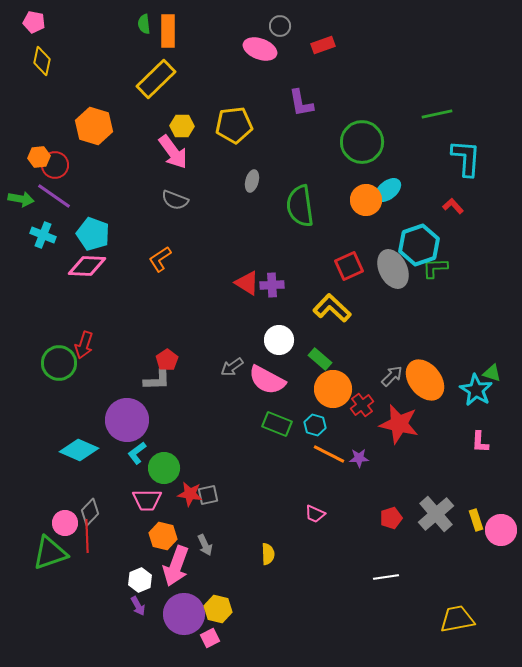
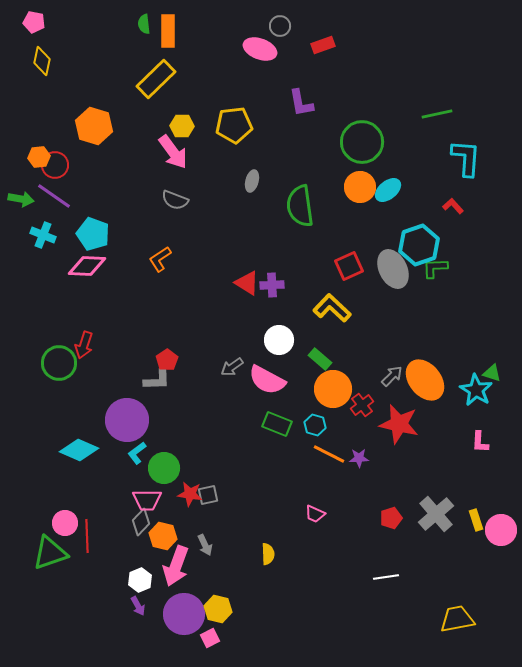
orange circle at (366, 200): moved 6 px left, 13 px up
gray diamond at (90, 512): moved 51 px right, 10 px down
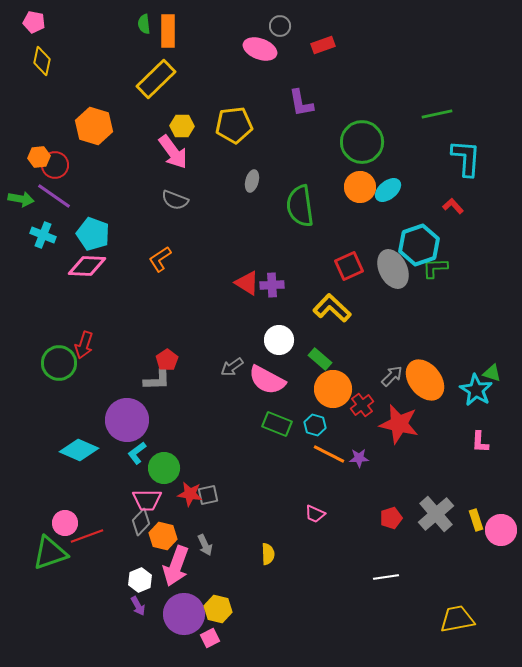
red line at (87, 536): rotated 72 degrees clockwise
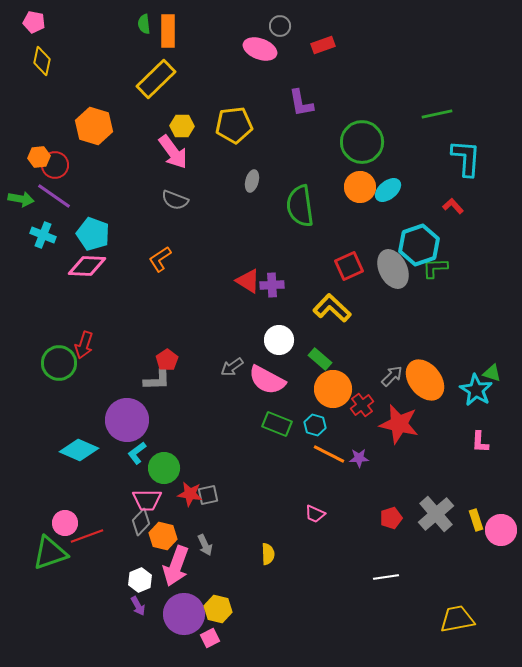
red triangle at (247, 283): moved 1 px right, 2 px up
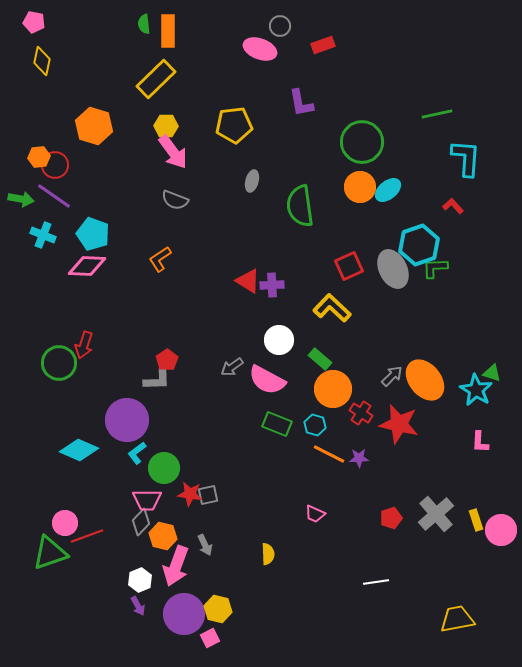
yellow hexagon at (182, 126): moved 16 px left
red cross at (362, 405): moved 1 px left, 8 px down; rotated 20 degrees counterclockwise
white line at (386, 577): moved 10 px left, 5 px down
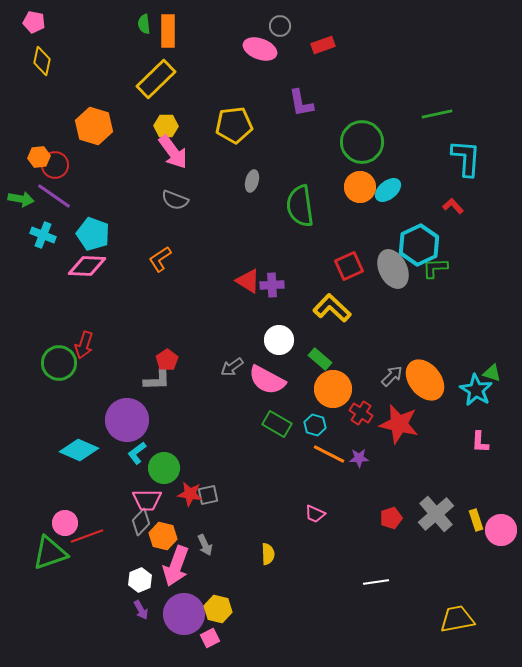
cyan hexagon at (419, 245): rotated 6 degrees counterclockwise
green rectangle at (277, 424): rotated 8 degrees clockwise
purple arrow at (138, 606): moved 3 px right, 4 px down
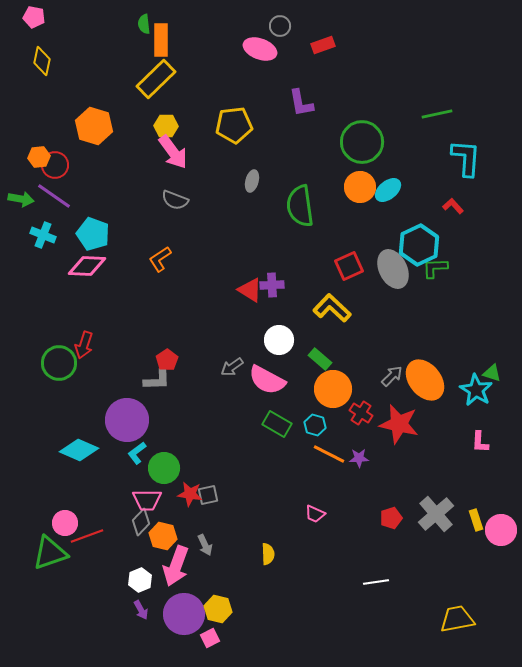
pink pentagon at (34, 22): moved 5 px up
orange rectangle at (168, 31): moved 7 px left, 9 px down
red triangle at (248, 281): moved 2 px right, 9 px down
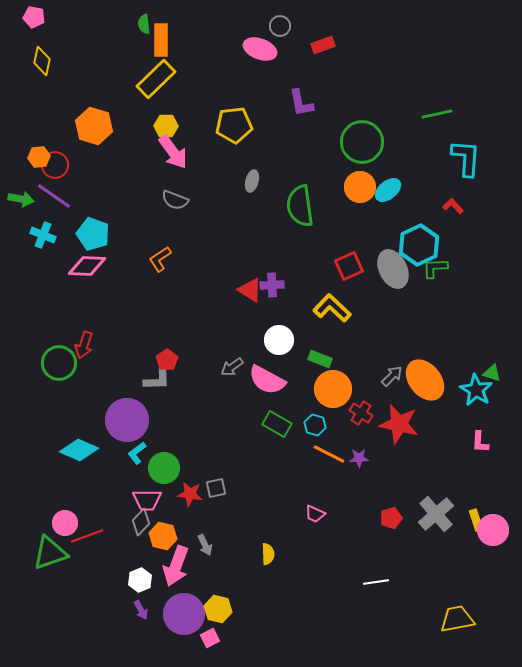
green rectangle at (320, 359): rotated 20 degrees counterclockwise
gray square at (208, 495): moved 8 px right, 7 px up
pink circle at (501, 530): moved 8 px left
